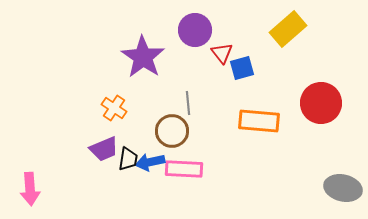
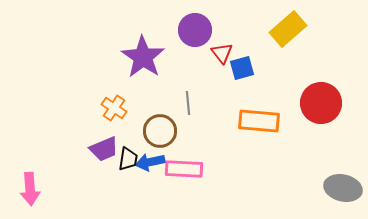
brown circle: moved 12 px left
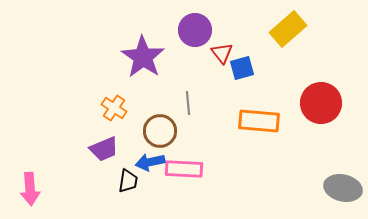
black trapezoid: moved 22 px down
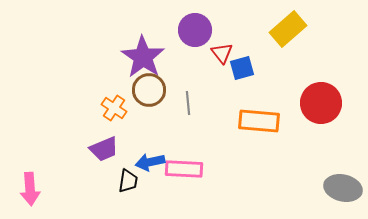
brown circle: moved 11 px left, 41 px up
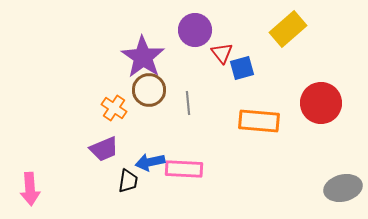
gray ellipse: rotated 27 degrees counterclockwise
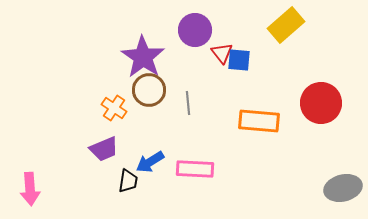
yellow rectangle: moved 2 px left, 4 px up
blue square: moved 3 px left, 8 px up; rotated 20 degrees clockwise
blue arrow: rotated 20 degrees counterclockwise
pink rectangle: moved 11 px right
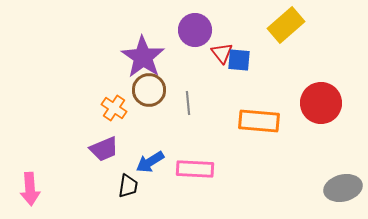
black trapezoid: moved 5 px down
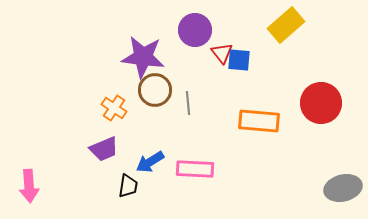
purple star: rotated 27 degrees counterclockwise
brown circle: moved 6 px right
pink arrow: moved 1 px left, 3 px up
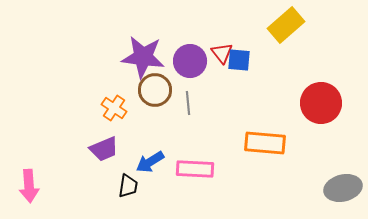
purple circle: moved 5 px left, 31 px down
orange rectangle: moved 6 px right, 22 px down
